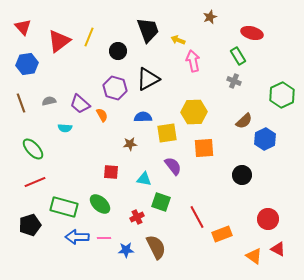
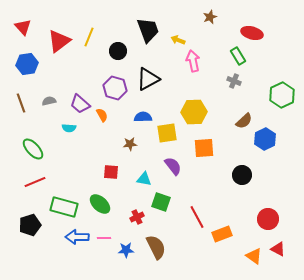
cyan semicircle at (65, 128): moved 4 px right
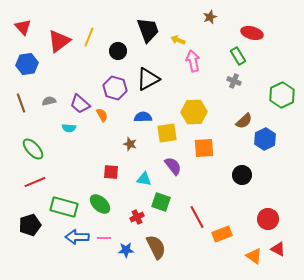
brown star at (130, 144): rotated 24 degrees clockwise
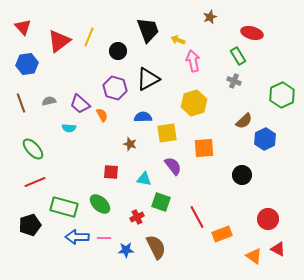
yellow hexagon at (194, 112): moved 9 px up; rotated 15 degrees counterclockwise
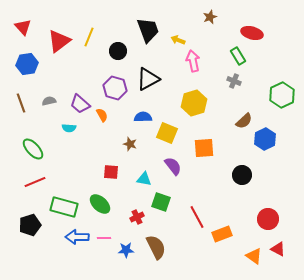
yellow square at (167, 133): rotated 30 degrees clockwise
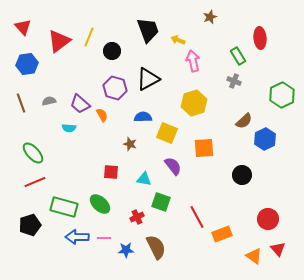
red ellipse at (252, 33): moved 8 px right, 5 px down; rotated 70 degrees clockwise
black circle at (118, 51): moved 6 px left
green ellipse at (33, 149): moved 4 px down
red triangle at (278, 249): rotated 21 degrees clockwise
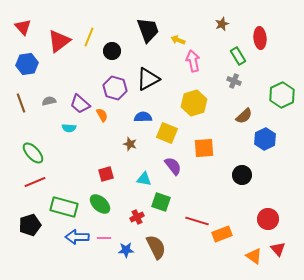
brown star at (210, 17): moved 12 px right, 7 px down
brown semicircle at (244, 121): moved 5 px up
red square at (111, 172): moved 5 px left, 2 px down; rotated 21 degrees counterclockwise
red line at (197, 217): moved 4 px down; rotated 45 degrees counterclockwise
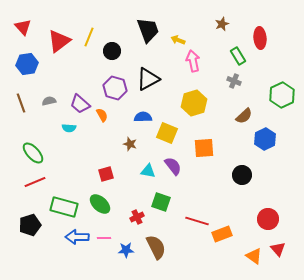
cyan triangle at (144, 179): moved 4 px right, 8 px up
